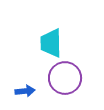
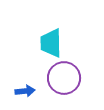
purple circle: moved 1 px left
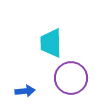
purple circle: moved 7 px right
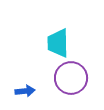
cyan trapezoid: moved 7 px right
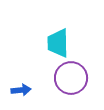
blue arrow: moved 4 px left, 1 px up
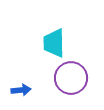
cyan trapezoid: moved 4 px left
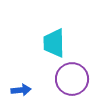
purple circle: moved 1 px right, 1 px down
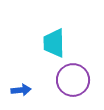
purple circle: moved 1 px right, 1 px down
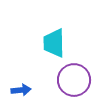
purple circle: moved 1 px right
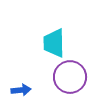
purple circle: moved 4 px left, 3 px up
